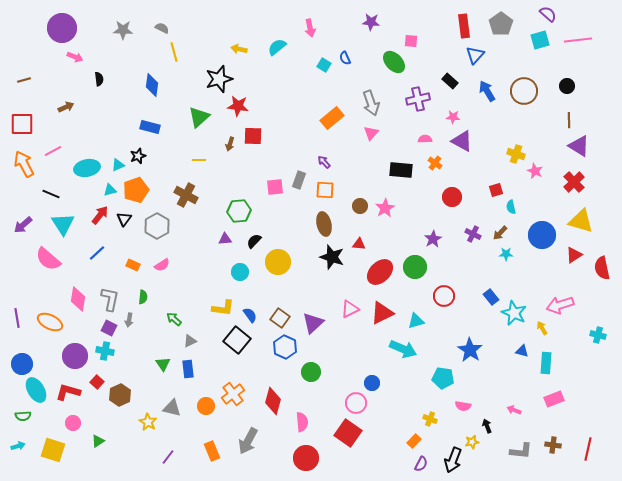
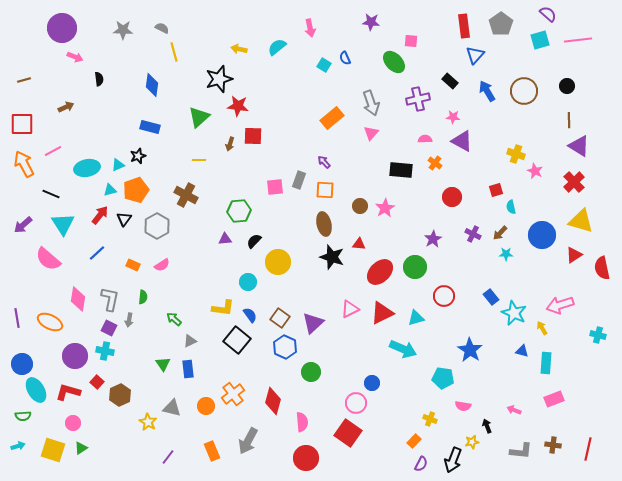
cyan circle at (240, 272): moved 8 px right, 10 px down
cyan triangle at (416, 321): moved 3 px up
green triangle at (98, 441): moved 17 px left, 7 px down
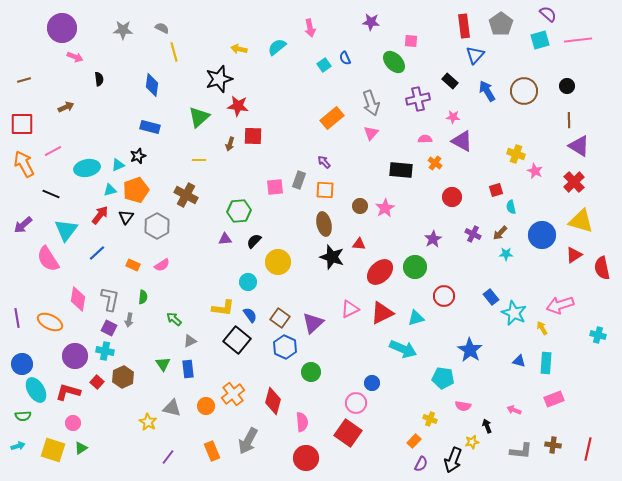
cyan square at (324, 65): rotated 24 degrees clockwise
black triangle at (124, 219): moved 2 px right, 2 px up
cyan triangle at (63, 224): moved 3 px right, 6 px down; rotated 10 degrees clockwise
pink semicircle at (48, 259): rotated 16 degrees clockwise
blue triangle at (522, 351): moved 3 px left, 10 px down
brown hexagon at (120, 395): moved 3 px right, 18 px up
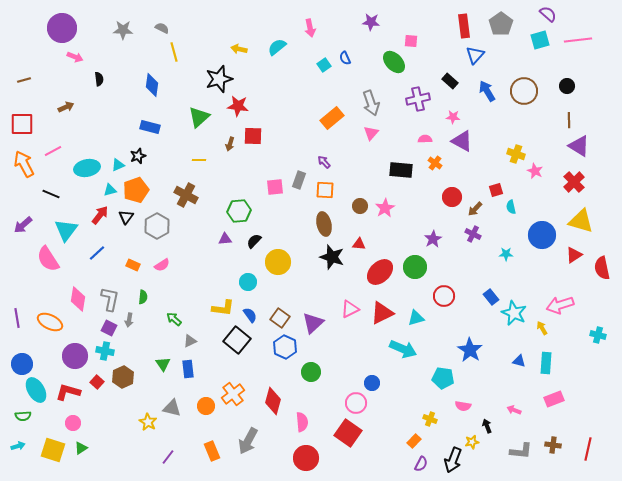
brown arrow at (500, 233): moved 25 px left, 24 px up
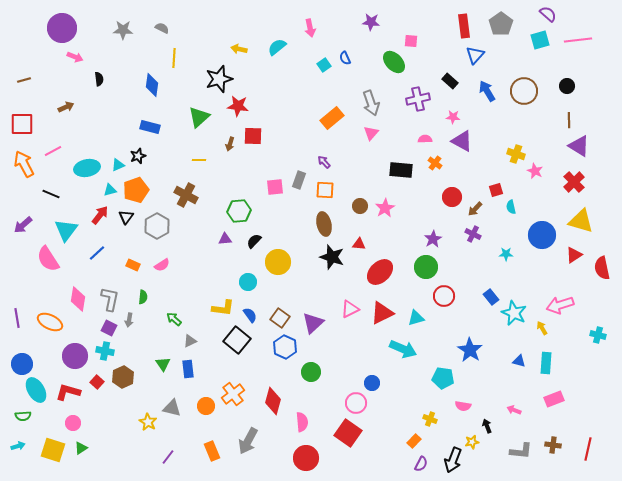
yellow line at (174, 52): moved 6 px down; rotated 18 degrees clockwise
green circle at (415, 267): moved 11 px right
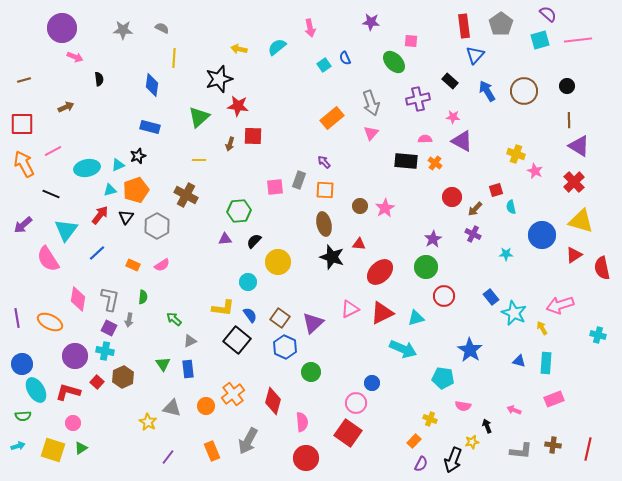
black rectangle at (401, 170): moved 5 px right, 9 px up
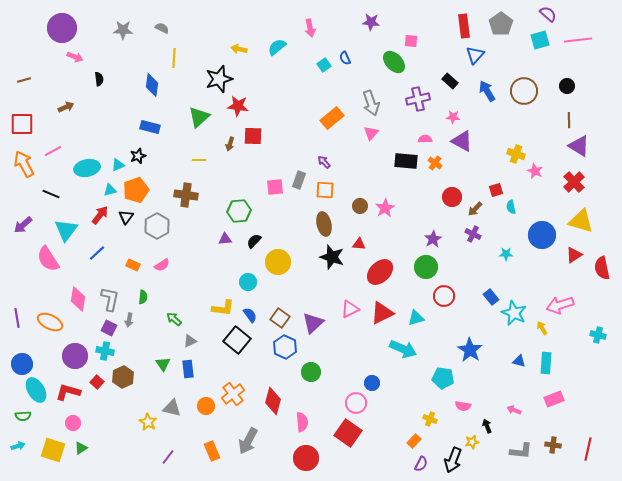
brown cross at (186, 195): rotated 20 degrees counterclockwise
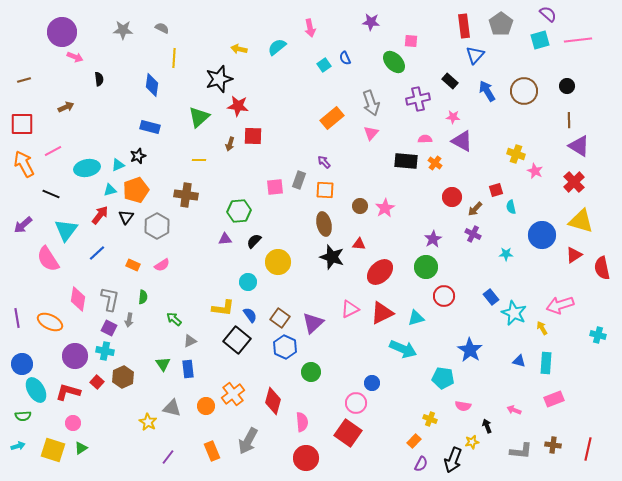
purple circle at (62, 28): moved 4 px down
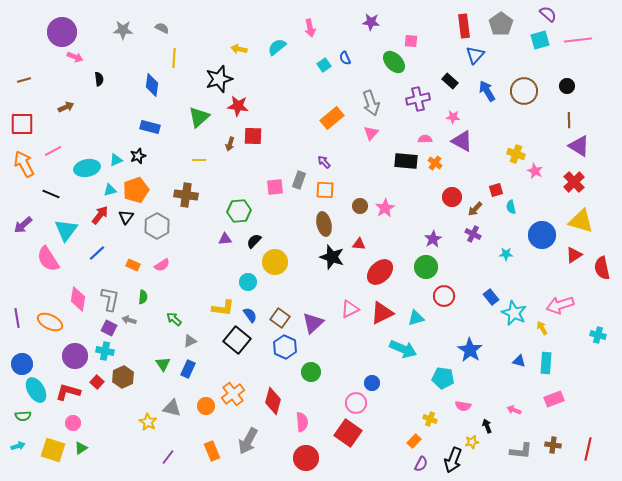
cyan triangle at (118, 165): moved 2 px left, 5 px up
yellow circle at (278, 262): moved 3 px left
gray arrow at (129, 320): rotated 96 degrees clockwise
blue rectangle at (188, 369): rotated 30 degrees clockwise
